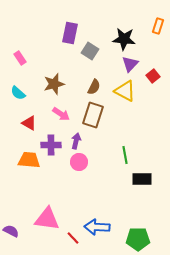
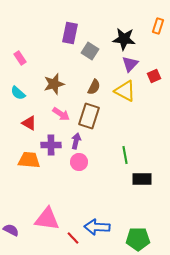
red square: moved 1 px right; rotated 16 degrees clockwise
brown rectangle: moved 4 px left, 1 px down
purple semicircle: moved 1 px up
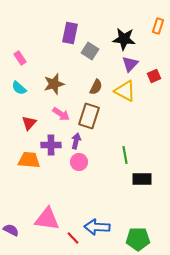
brown semicircle: moved 2 px right
cyan semicircle: moved 1 px right, 5 px up
red triangle: rotated 42 degrees clockwise
